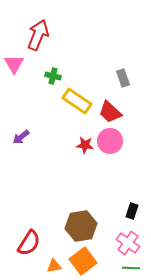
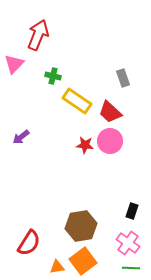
pink triangle: rotated 15 degrees clockwise
orange triangle: moved 3 px right, 1 px down
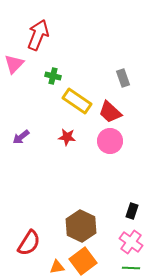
red star: moved 18 px left, 8 px up
brown hexagon: rotated 24 degrees counterclockwise
pink cross: moved 3 px right, 1 px up
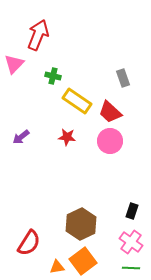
brown hexagon: moved 2 px up; rotated 8 degrees clockwise
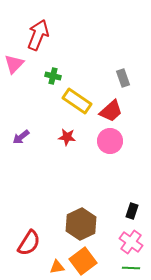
red trapezoid: moved 1 px right, 1 px up; rotated 85 degrees counterclockwise
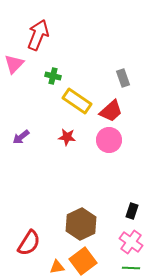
pink circle: moved 1 px left, 1 px up
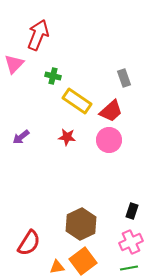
gray rectangle: moved 1 px right
pink cross: rotated 30 degrees clockwise
green line: moved 2 px left; rotated 12 degrees counterclockwise
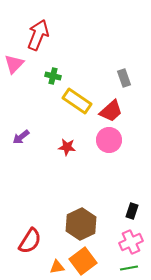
red star: moved 10 px down
red semicircle: moved 1 px right, 2 px up
